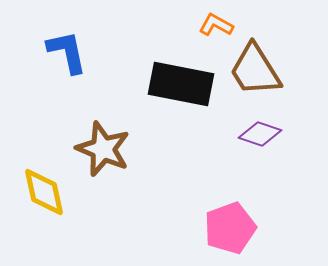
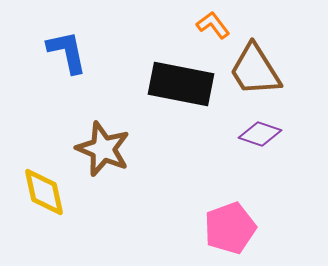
orange L-shape: moved 3 px left; rotated 24 degrees clockwise
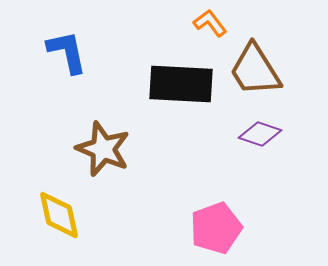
orange L-shape: moved 3 px left, 2 px up
black rectangle: rotated 8 degrees counterclockwise
yellow diamond: moved 15 px right, 23 px down
pink pentagon: moved 14 px left
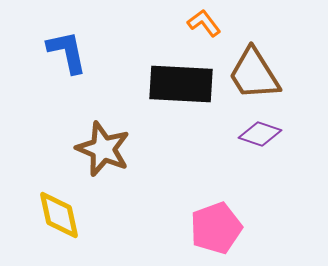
orange L-shape: moved 6 px left
brown trapezoid: moved 1 px left, 4 px down
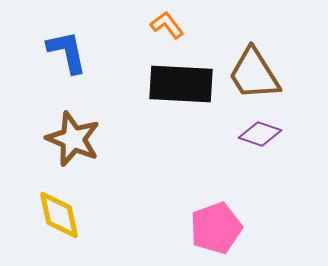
orange L-shape: moved 37 px left, 2 px down
brown star: moved 30 px left, 10 px up
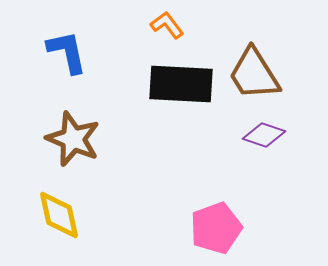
purple diamond: moved 4 px right, 1 px down
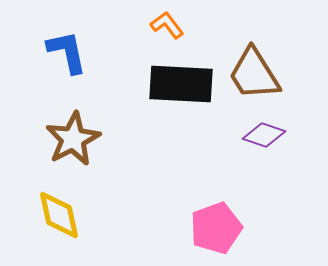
brown star: rotated 22 degrees clockwise
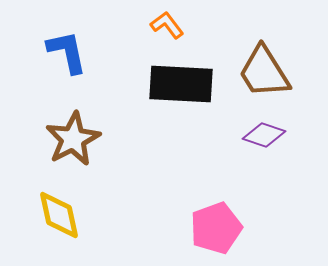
brown trapezoid: moved 10 px right, 2 px up
